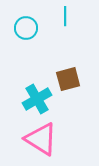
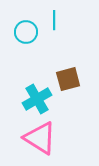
cyan line: moved 11 px left, 4 px down
cyan circle: moved 4 px down
pink triangle: moved 1 px left, 1 px up
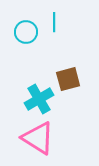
cyan line: moved 2 px down
cyan cross: moved 2 px right
pink triangle: moved 2 px left
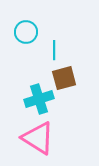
cyan line: moved 28 px down
brown square: moved 4 px left, 1 px up
cyan cross: rotated 12 degrees clockwise
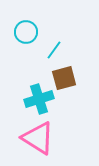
cyan line: rotated 36 degrees clockwise
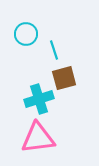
cyan circle: moved 2 px down
cyan line: rotated 54 degrees counterclockwise
pink triangle: rotated 39 degrees counterclockwise
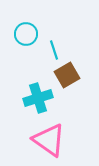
brown square: moved 3 px right, 3 px up; rotated 15 degrees counterclockwise
cyan cross: moved 1 px left, 1 px up
pink triangle: moved 11 px right, 2 px down; rotated 42 degrees clockwise
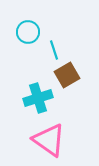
cyan circle: moved 2 px right, 2 px up
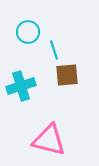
brown square: rotated 25 degrees clockwise
cyan cross: moved 17 px left, 12 px up
pink triangle: rotated 21 degrees counterclockwise
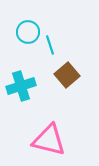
cyan line: moved 4 px left, 5 px up
brown square: rotated 35 degrees counterclockwise
